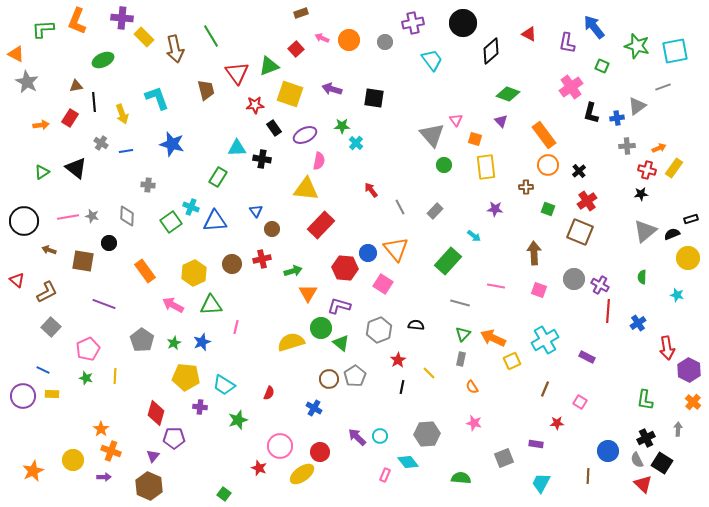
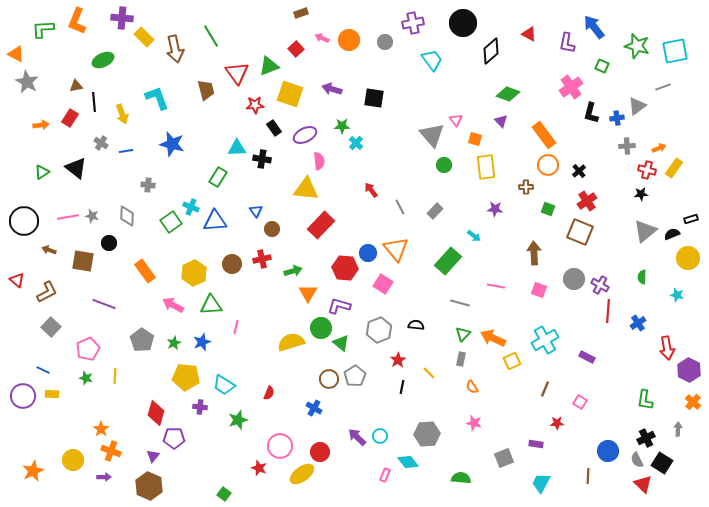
pink semicircle at (319, 161): rotated 18 degrees counterclockwise
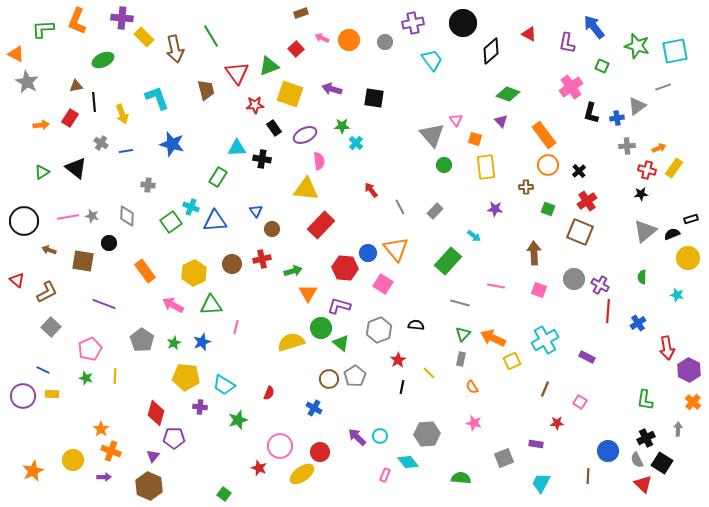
pink pentagon at (88, 349): moved 2 px right
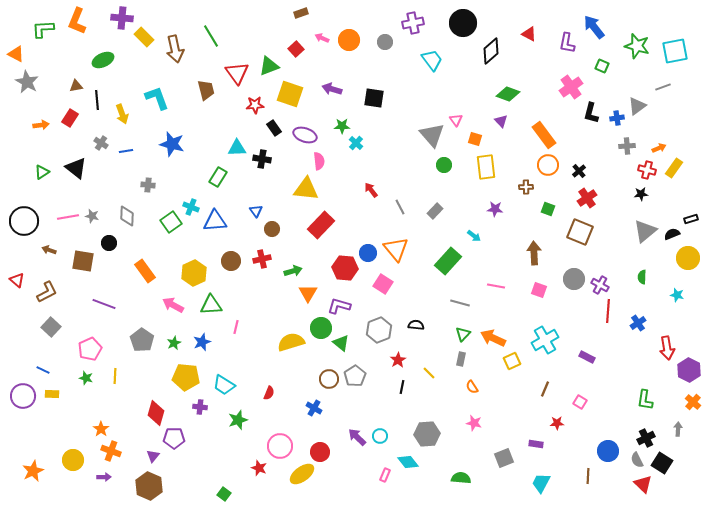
black line at (94, 102): moved 3 px right, 2 px up
purple ellipse at (305, 135): rotated 45 degrees clockwise
red cross at (587, 201): moved 3 px up
brown circle at (232, 264): moved 1 px left, 3 px up
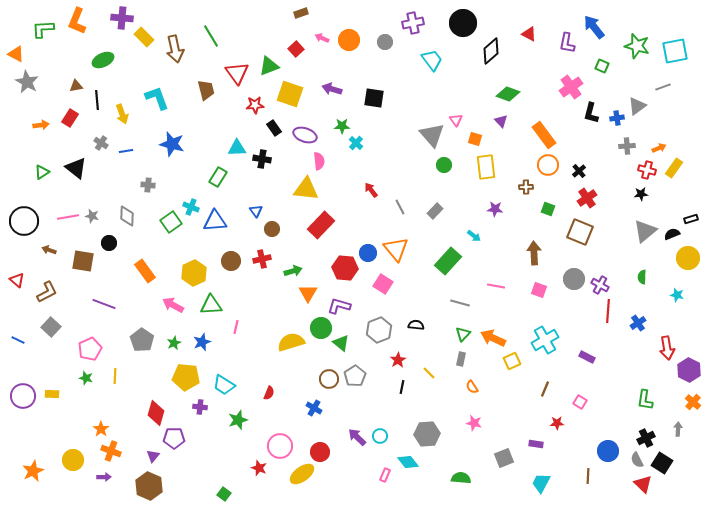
blue line at (43, 370): moved 25 px left, 30 px up
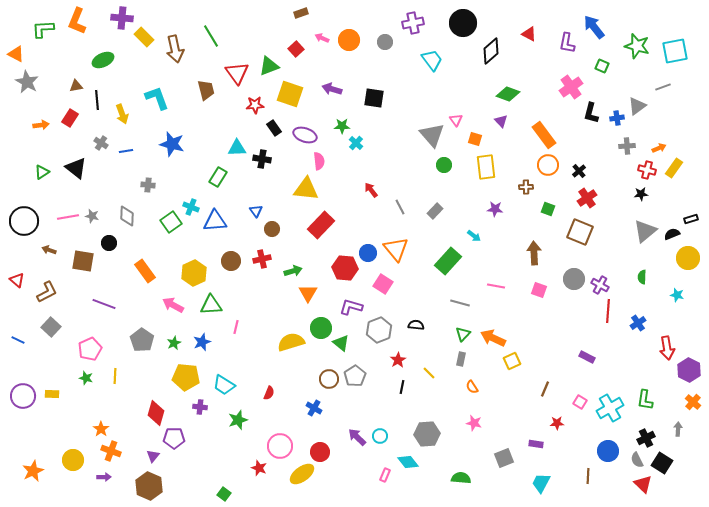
purple L-shape at (339, 306): moved 12 px right, 1 px down
cyan cross at (545, 340): moved 65 px right, 68 px down
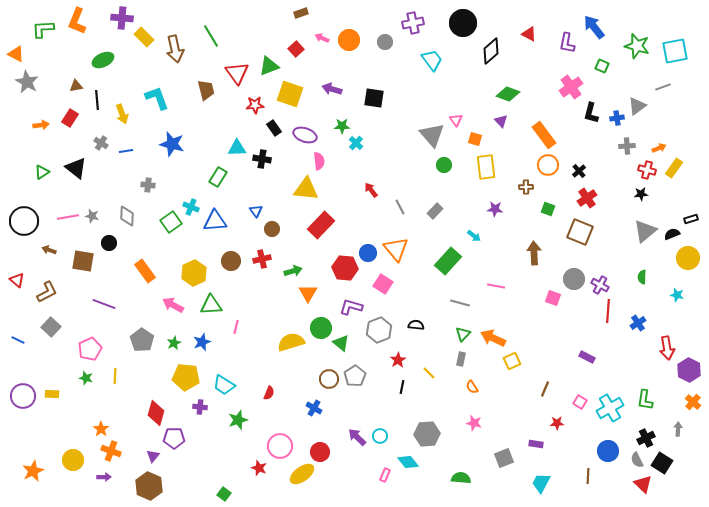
pink square at (539, 290): moved 14 px right, 8 px down
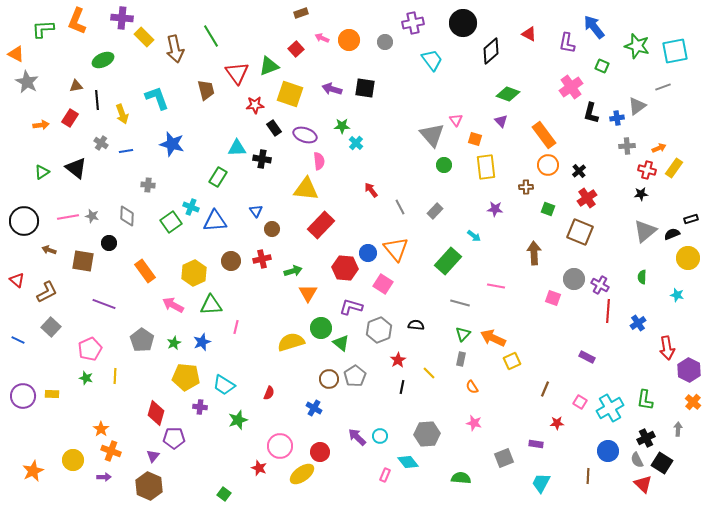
black square at (374, 98): moved 9 px left, 10 px up
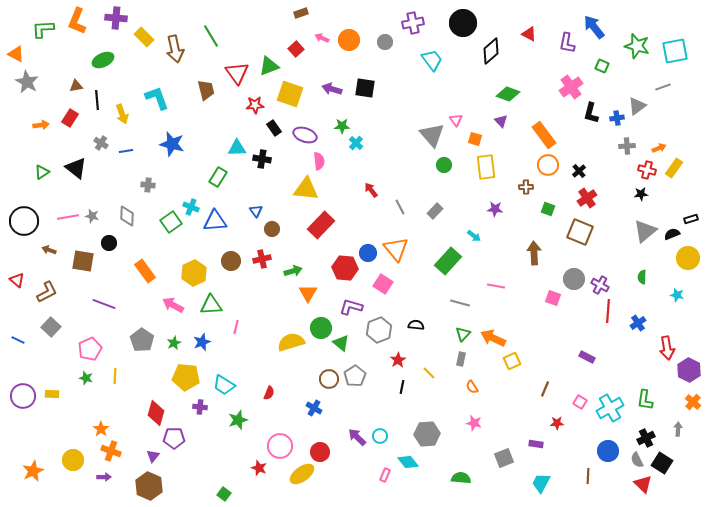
purple cross at (122, 18): moved 6 px left
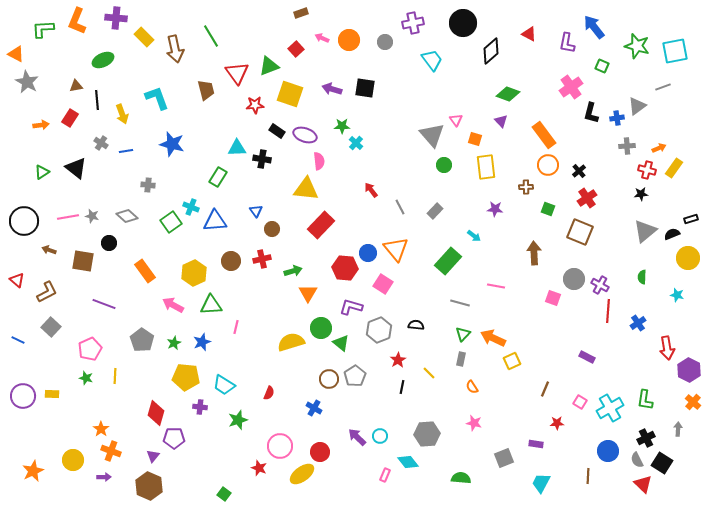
black rectangle at (274, 128): moved 3 px right, 3 px down; rotated 21 degrees counterclockwise
gray diamond at (127, 216): rotated 50 degrees counterclockwise
